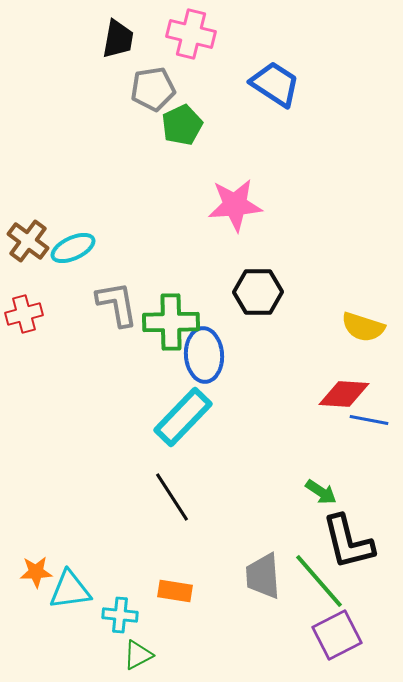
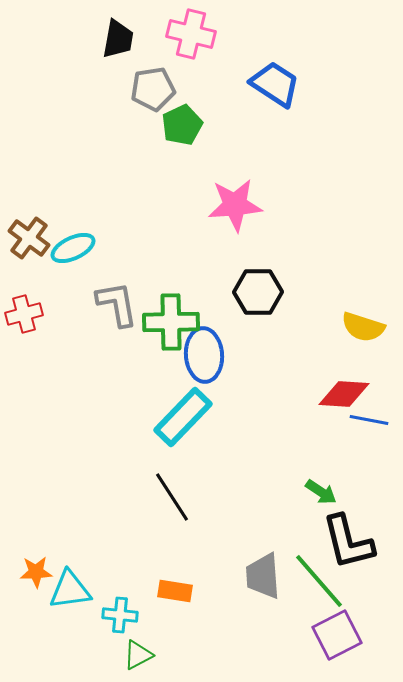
brown cross: moved 1 px right, 3 px up
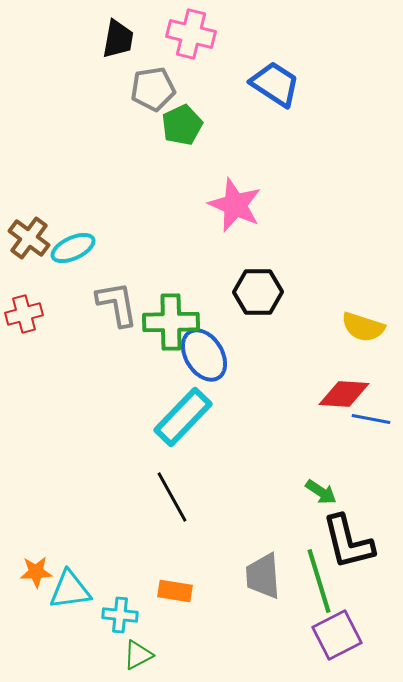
pink star: rotated 28 degrees clockwise
blue ellipse: rotated 28 degrees counterclockwise
blue line: moved 2 px right, 1 px up
black line: rotated 4 degrees clockwise
green line: rotated 24 degrees clockwise
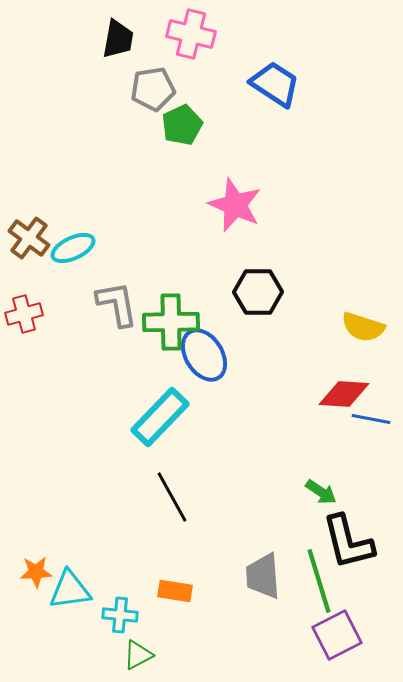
cyan rectangle: moved 23 px left
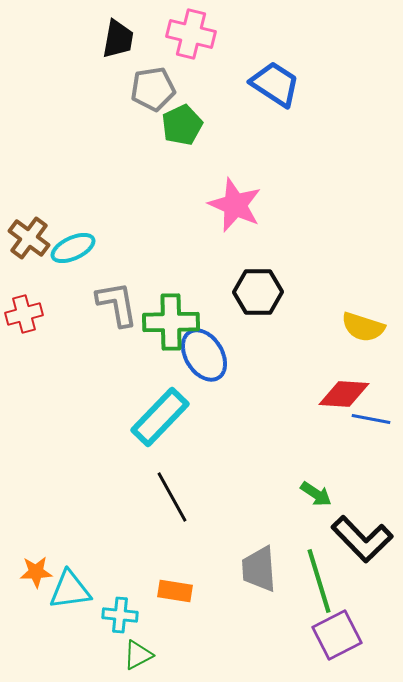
green arrow: moved 5 px left, 2 px down
black L-shape: moved 14 px right, 3 px up; rotated 30 degrees counterclockwise
gray trapezoid: moved 4 px left, 7 px up
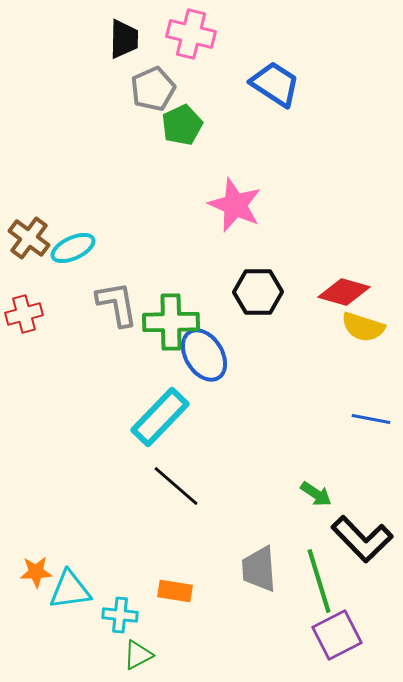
black trapezoid: moved 6 px right; rotated 9 degrees counterclockwise
gray pentagon: rotated 15 degrees counterclockwise
red diamond: moved 102 px up; rotated 12 degrees clockwise
black line: moved 4 px right, 11 px up; rotated 20 degrees counterclockwise
